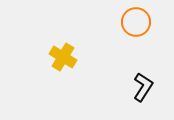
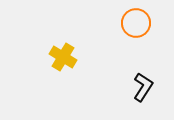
orange circle: moved 1 px down
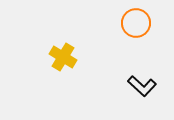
black L-shape: moved 1 px left, 1 px up; rotated 100 degrees clockwise
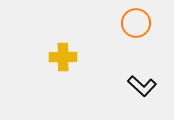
yellow cross: rotated 32 degrees counterclockwise
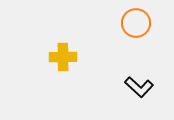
black L-shape: moved 3 px left, 1 px down
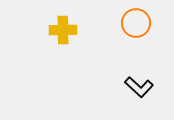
yellow cross: moved 27 px up
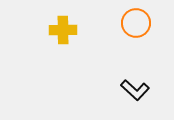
black L-shape: moved 4 px left, 3 px down
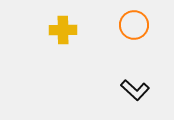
orange circle: moved 2 px left, 2 px down
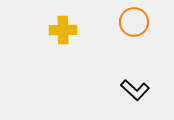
orange circle: moved 3 px up
